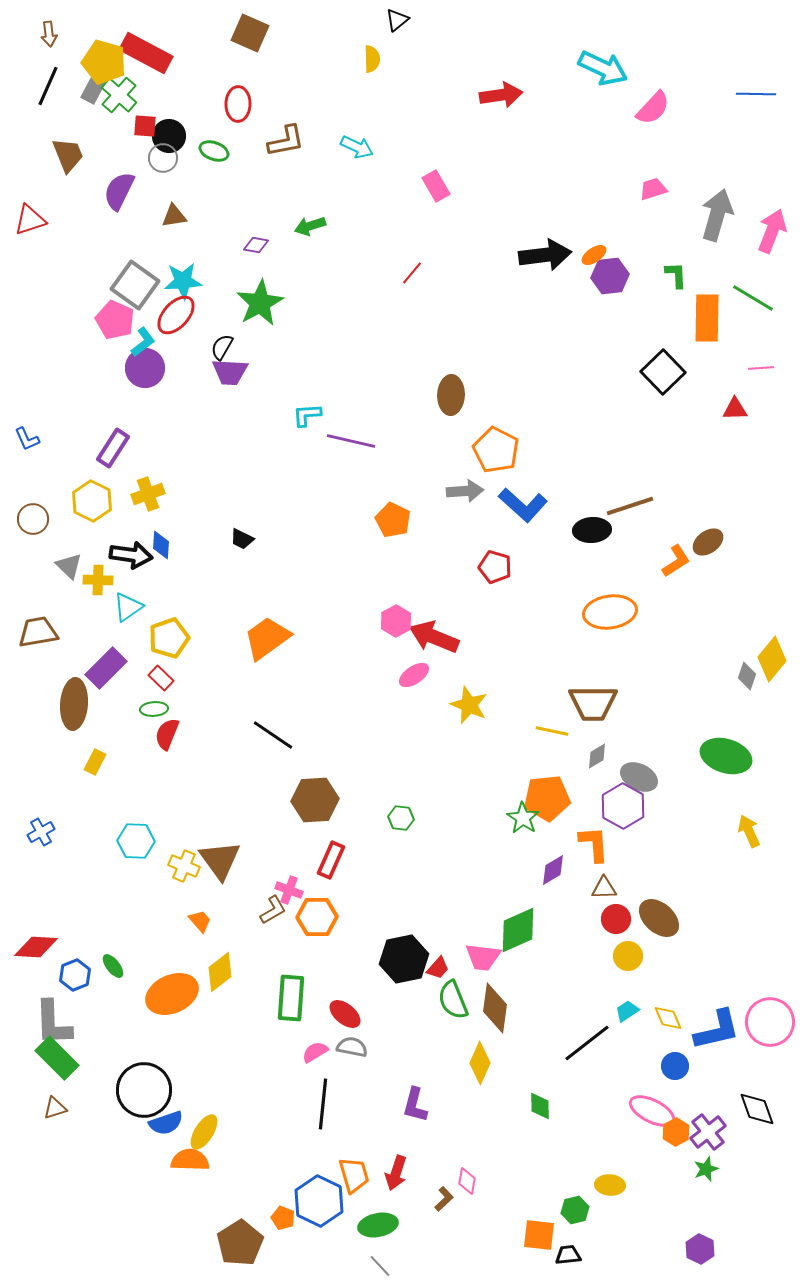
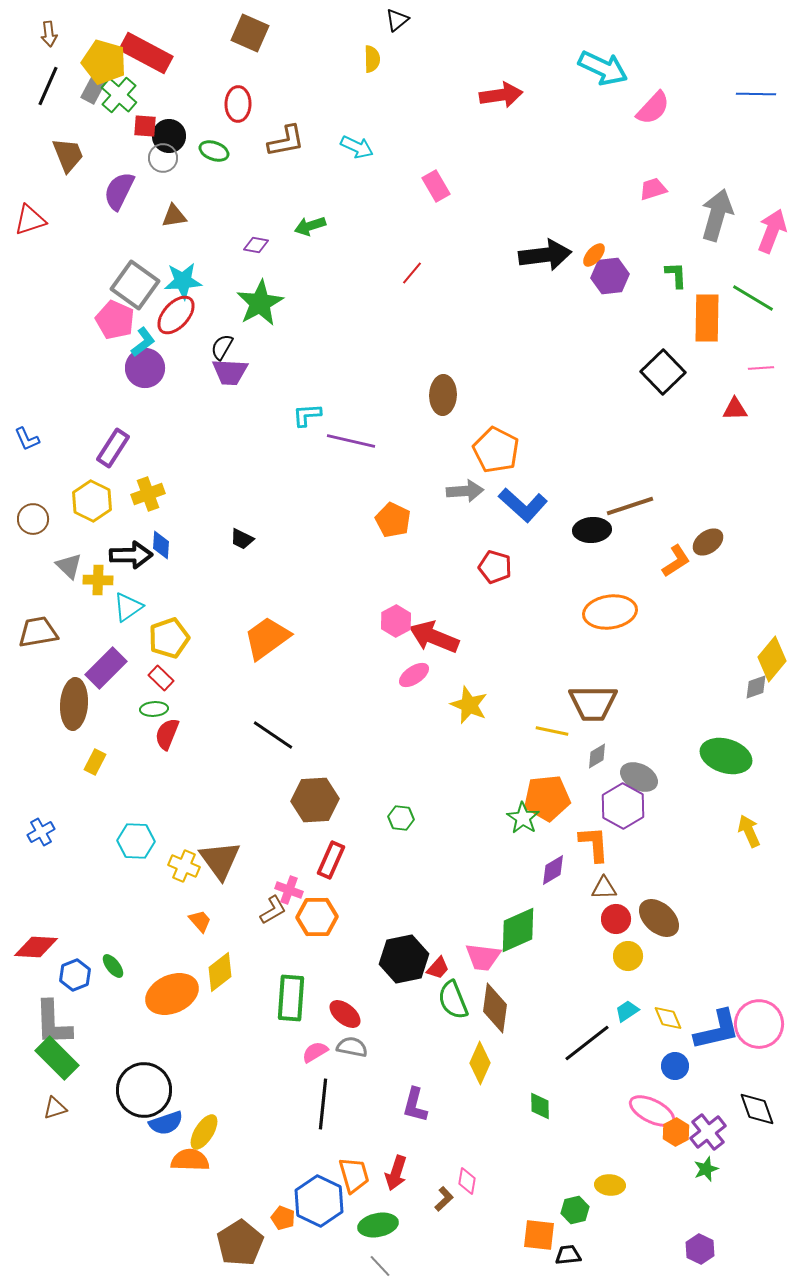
orange ellipse at (594, 255): rotated 15 degrees counterclockwise
brown ellipse at (451, 395): moved 8 px left
black arrow at (131, 555): rotated 9 degrees counterclockwise
gray diamond at (747, 676): moved 9 px right, 11 px down; rotated 52 degrees clockwise
pink circle at (770, 1022): moved 11 px left, 2 px down
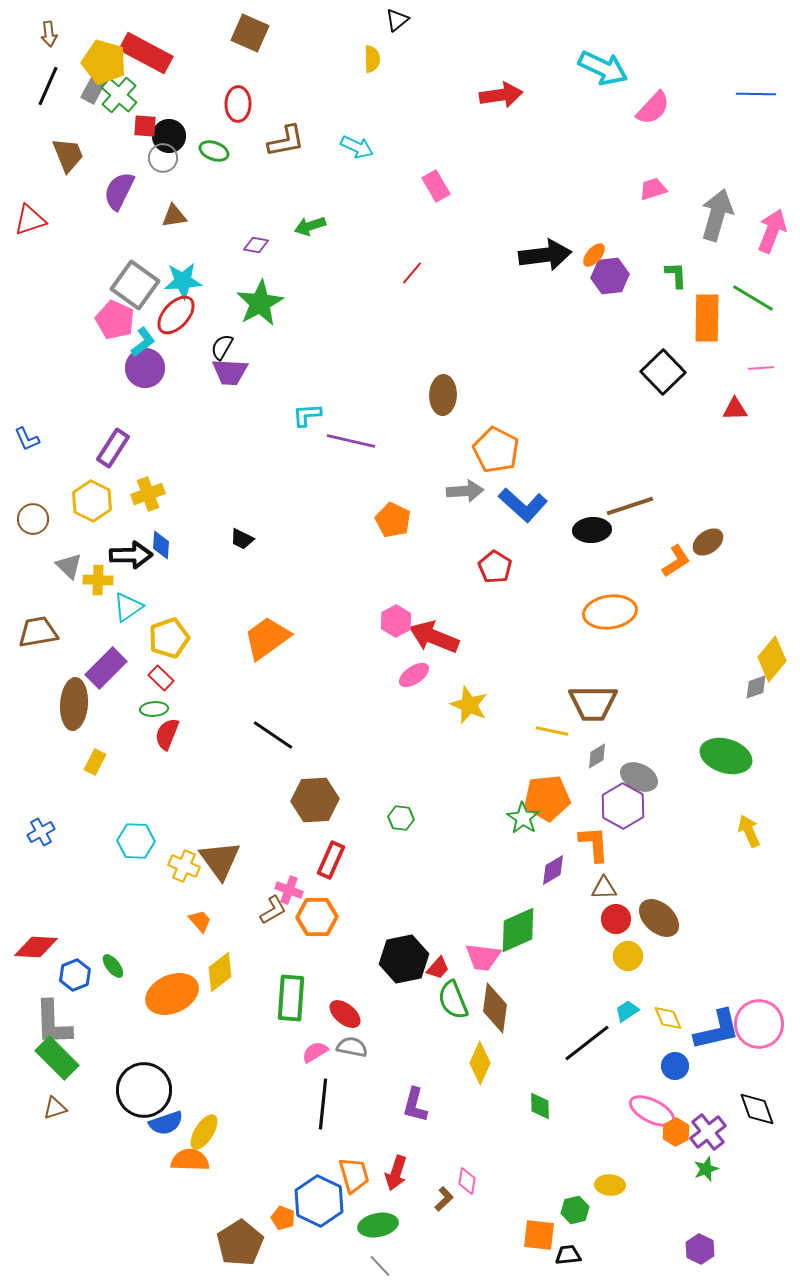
red pentagon at (495, 567): rotated 16 degrees clockwise
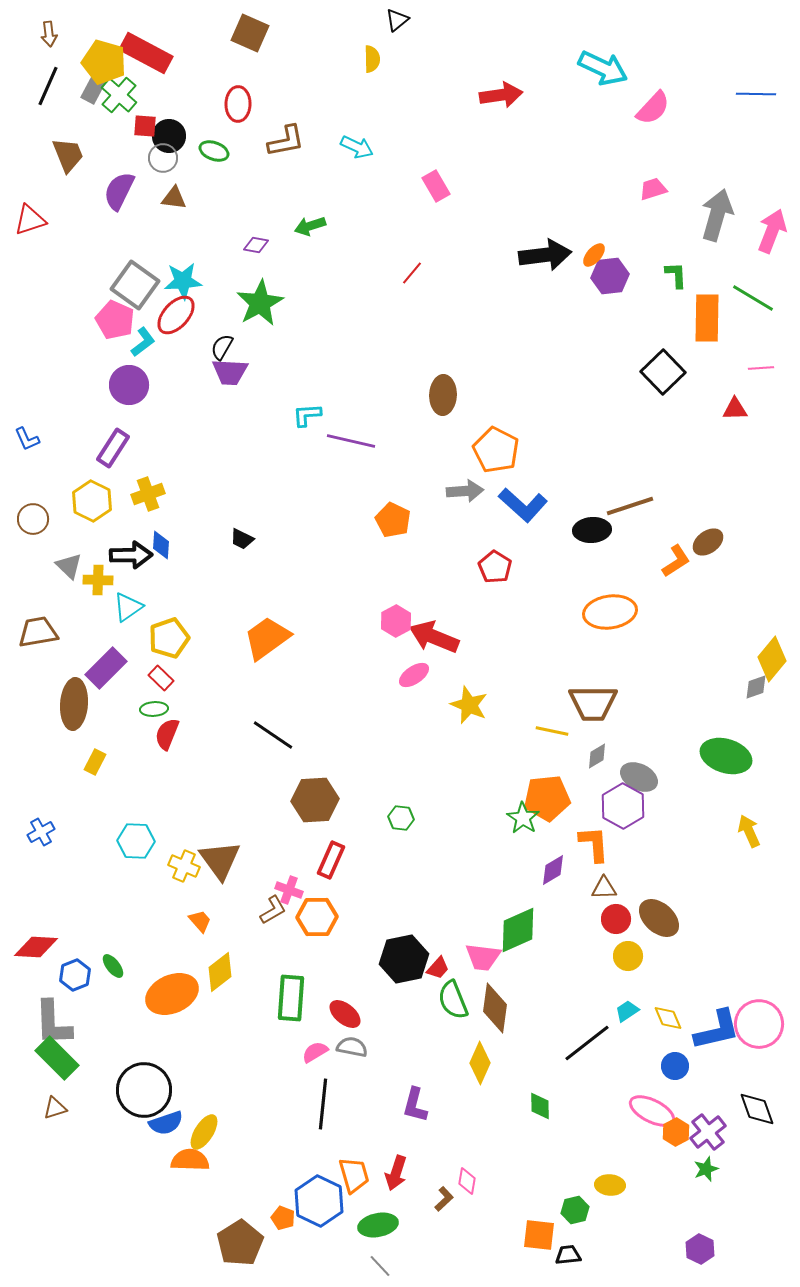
brown triangle at (174, 216): moved 18 px up; rotated 16 degrees clockwise
purple circle at (145, 368): moved 16 px left, 17 px down
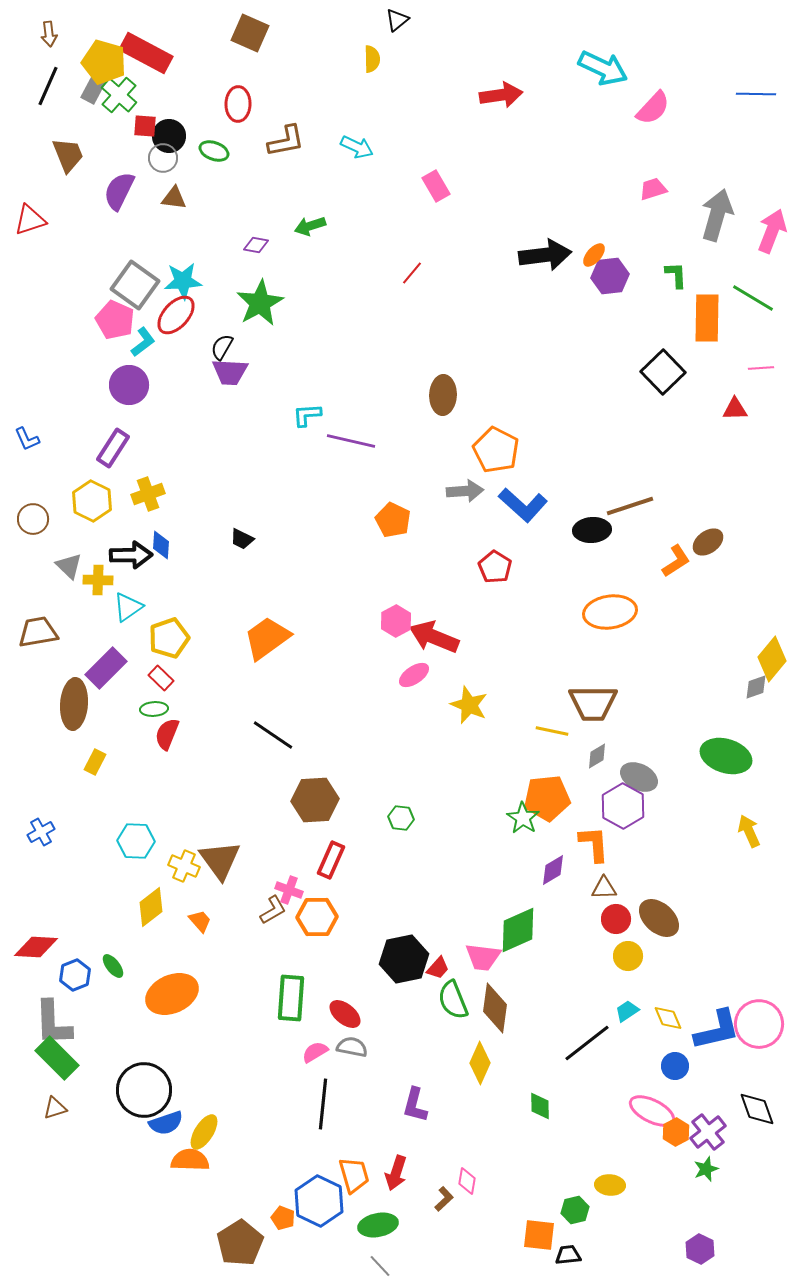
yellow diamond at (220, 972): moved 69 px left, 65 px up
